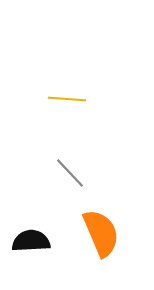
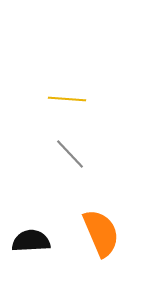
gray line: moved 19 px up
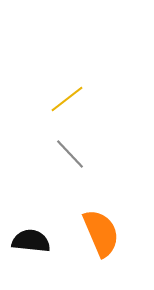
yellow line: rotated 42 degrees counterclockwise
black semicircle: rotated 9 degrees clockwise
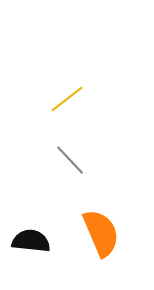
gray line: moved 6 px down
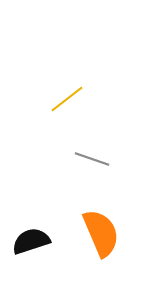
gray line: moved 22 px right, 1 px up; rotated 28 degrees counterclockwise
black semicircle: rotated 24 degrees counterclockwise
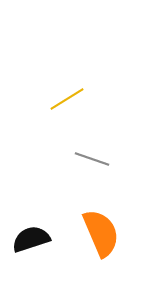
yellow line: rotated 6 degrees clockwise
black semicircle: moved 2 px up
